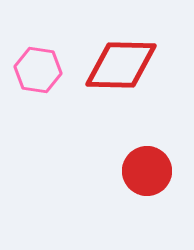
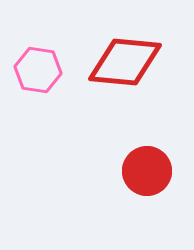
red diamond: moved 4 px right, 3 px up; rotated 4 degrees clockwise
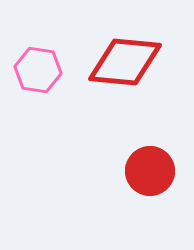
red circle: moved 3 px right
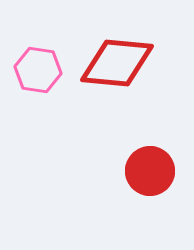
red diamond: moved 8 px left, 1 px down
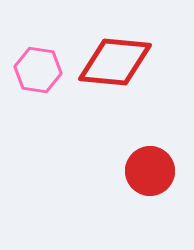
red diamond: moved 2 px left, 1 px up
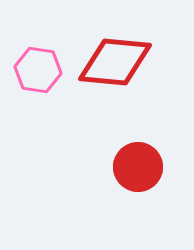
red circle: moved 12 px left, 4 px up
